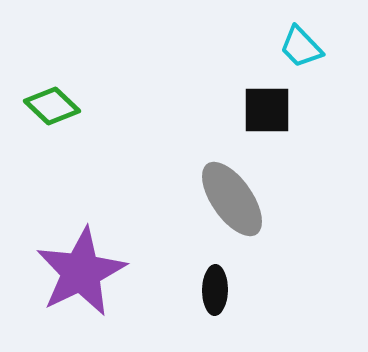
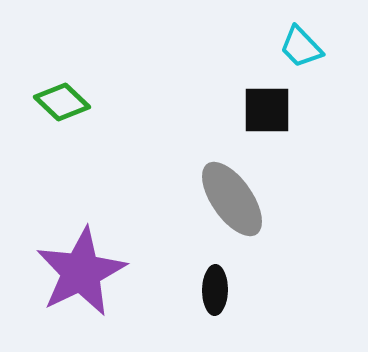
green diamond: moved 10 px right, 4 px up
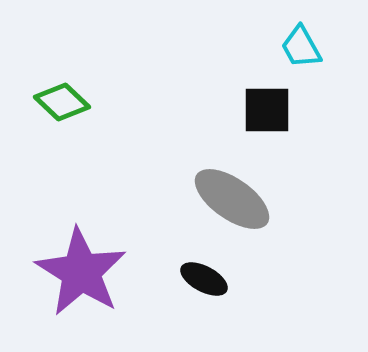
cyan trapezoid: rotated 15 degrees clockwise
gray ellipse: rotated 20 degrees counterclockwise
purple star: rotated 14 degrees counterclockwise
black ellipse: moved 11 px left, 11 px up; rotated 63 degrees counterclockwise
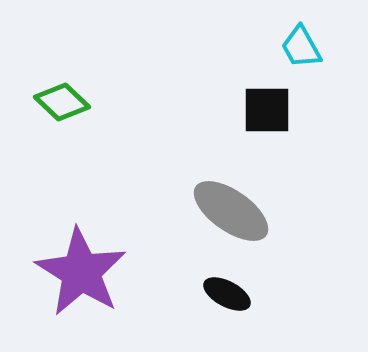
gray ellipse: moved 1 px left, 12 px down
black ellipse: moved 23 px right, 15 px down
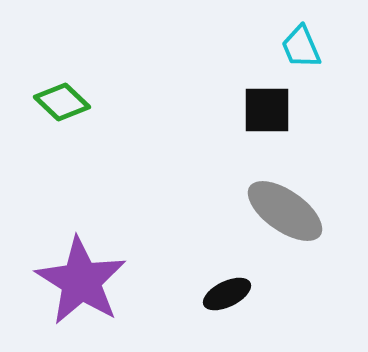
cyan trapezoid: rotated 6 degrees clockwise
gray ellipse: moved 54 px right
purple star: moved 9 px down
black ellipse: rotated 54 degrees counterclockwise
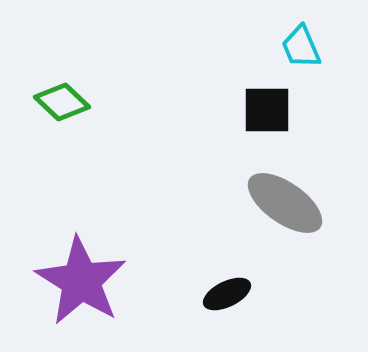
gray ellipse: moved 8 px up
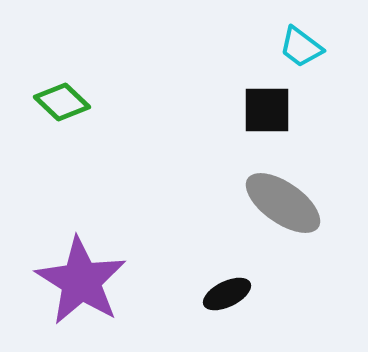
cyan trapezoid: rotated 30 degrees counterclockwise
gray ellipse: moved 2 px left
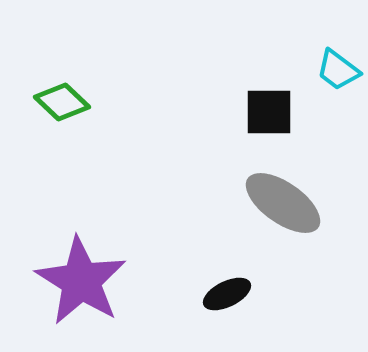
cyan trapezoid: moved 37 px right, 23 px down
black square: moved 2 px right, 2 px down
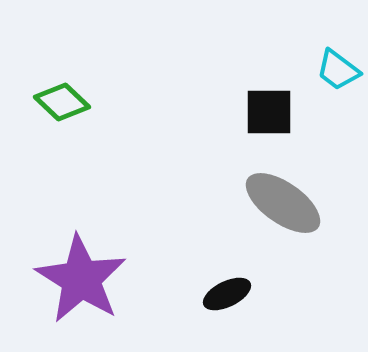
purple star: moved 2 px up
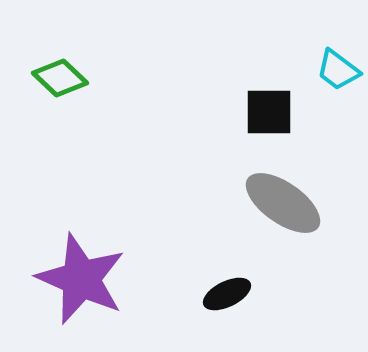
green diamond: moved 2 px left, 24 px up
purple star: rotated 8 degrees counterclockwise
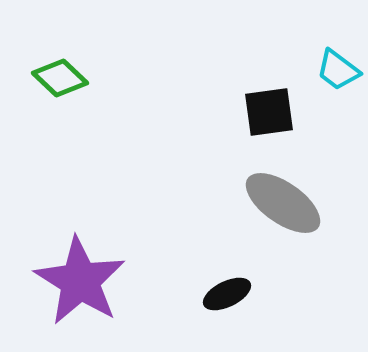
black square: rotated 8 degrees counterclockwise
purple star: moved 1 px left, 2 px down; rotated 8 degrees clockwise
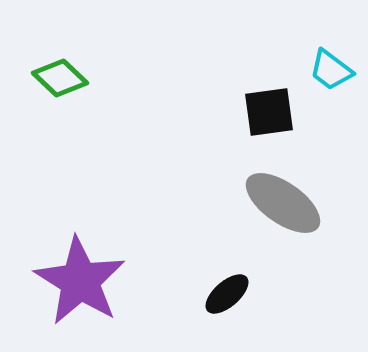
cyan trapezoid: moved 7 px left
black ellipse: rotated 15 degrees counterclockwise
